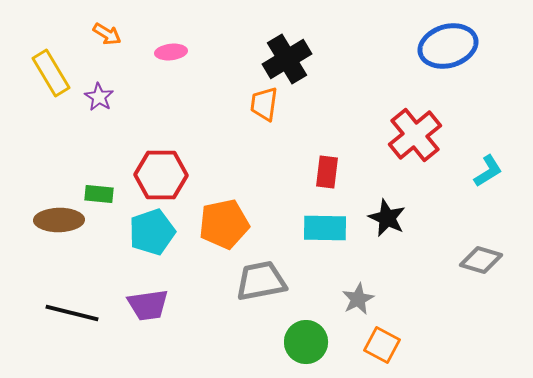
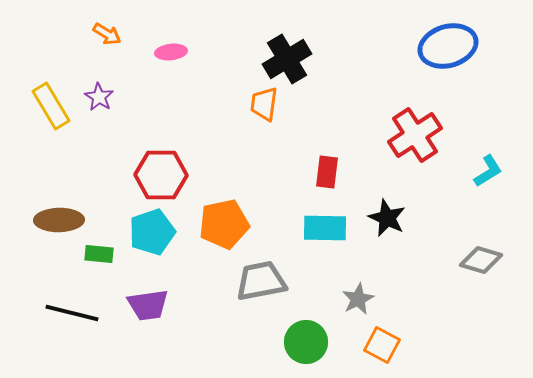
yellow rectangle: moved 33 px down
red cross: rotated 6 degrees clockwise
green rectangle: moved 60 px down
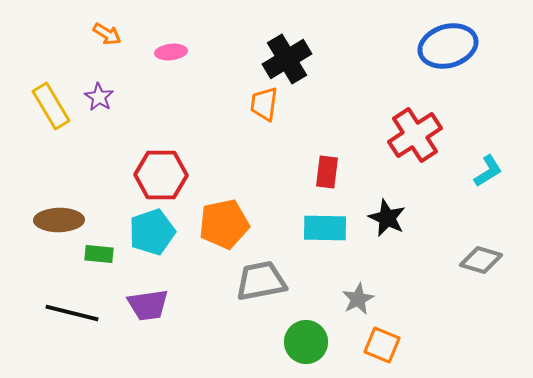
orange square: rotated 6 degrees counterclockwise
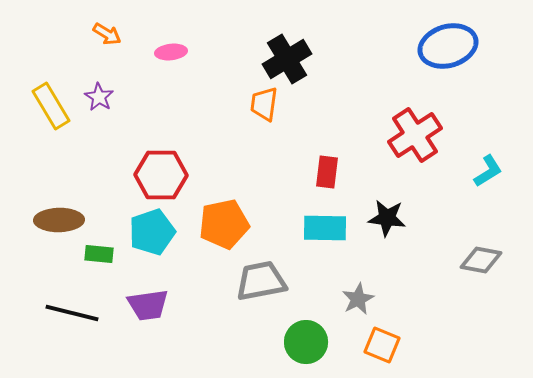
black star: rotated 18 degrees counterclockwise
gray diamond: rotated 6 degrees counterclockwise
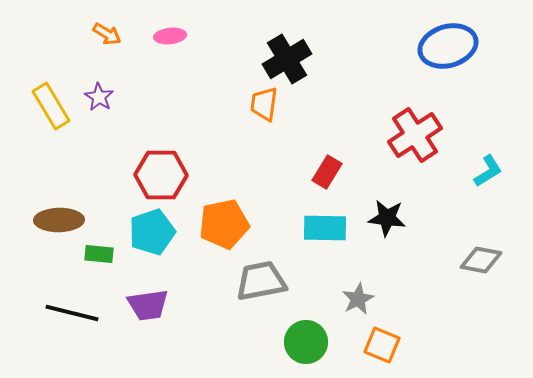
pink ellipse: moved 1 px left, 16 px up
red rectangle: rotated 24 degrees clockwise
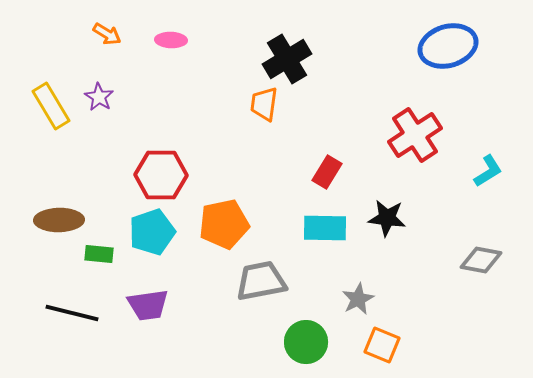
pink ellipse: moved 1 px right, 4 px down; rotated 8 degrees clockwise
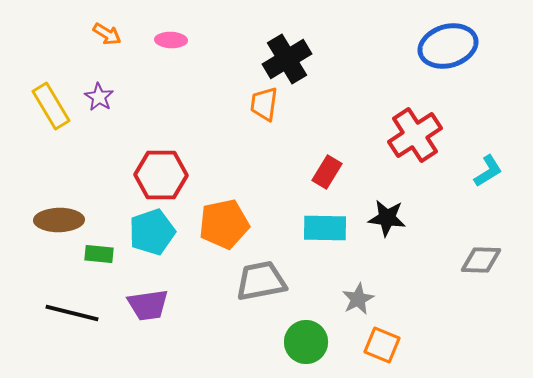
gray diamond: rotated 9 degrees counterclockwise
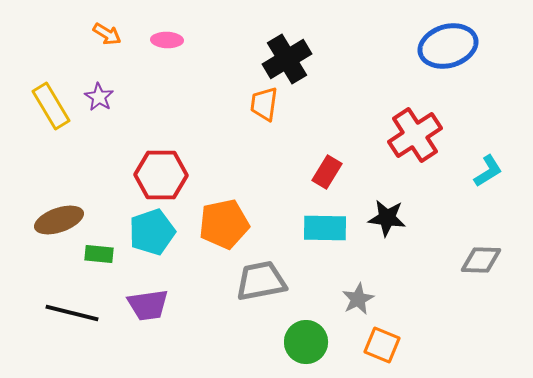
pink ellipse: moved 4 px left
brown ellipse: rotated 18 degrees counterclockwise
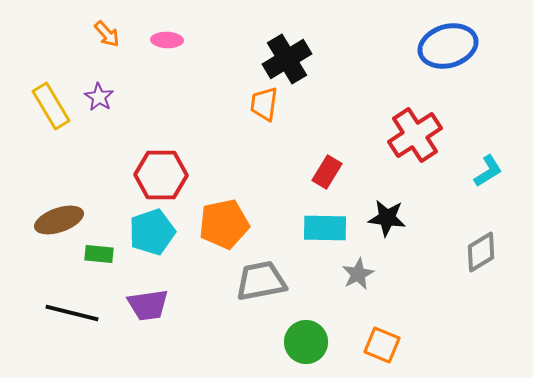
orange arrow: rotated 16 degrees clockwise
gray diamond: moved 8 px up; rotated 33 degrees counterclockwise
gray star: moved 25 px up
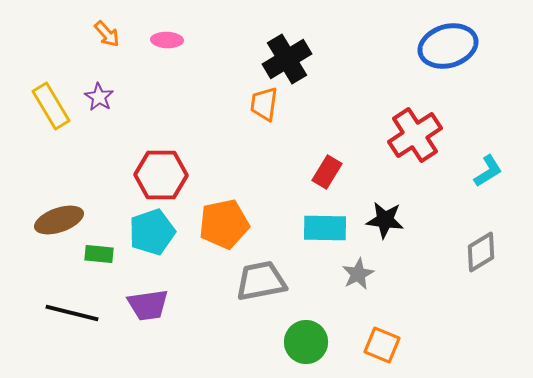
black star: moved 2 px left, 2 px down
